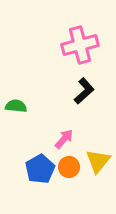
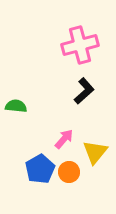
yellow triangle: moved 3 px left, 9 px up
orange circle: moved 5 px down
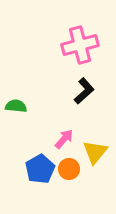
orange circle: moved 3 px up
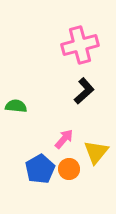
yellow triangle: moved 1 px right
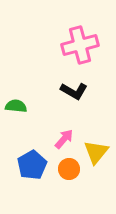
black L-shape: moved 10 px left; rotated 72 degrees clockwise
blue pentagon: moved 8 px left, 4 px up
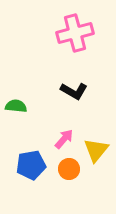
pink cross: moved 5 px left, 12 px up
yellow triangle: moved 2 px up
blue pentagon: moved 1 px left; rotated 20 degrees clockwise
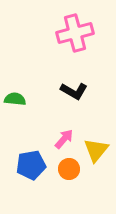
green semicircle: moved 1 px left, 7 px up
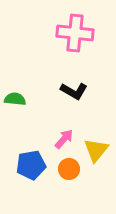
pink cross: rotated 21 degrees clockwise
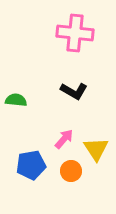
green semicircle: moved 1 px right, 1 px down
yellow triangle: moved 1 px up; rotated 12 degrees counterclockwise
orange circle: moved 2 px right, 2 px down
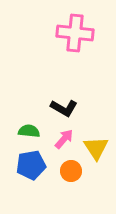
black L-shape: moved 10 px left, 17 px down
green semicircle: moved 13 px right, 31 px down
yellow triangle: moved 1 px up
